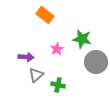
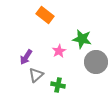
pink star: moved 2 px right, 2 px down
purple arrow: rotated 119 degrees clockwise
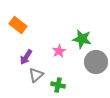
orange rectangle: moved 27 px left, 10 px down
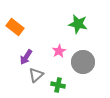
orange rectangle: moved 3 px left, 2 px down
green star: moved 4 px left, 15 px up
gray circle: moved 13 px left
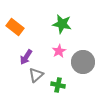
green star: moved 16 px left
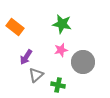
pink star: moved 2 px right, 1 px up; rotated 16 degrees clockwise
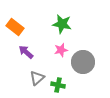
purple arrow: moved 5 px up; rotated 98 degrees clockwise
gray triangle: moved 1 px right, 3 px down
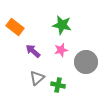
green star: moved 1 px down
purple arrow: moved 7 px right, 1 px up
gray circle: moved 3 px right
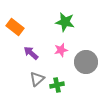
green star: moved 3 px right, 3 px up
purple arrow: moved 2 px left, 2 px down
gray triangle: moved 1 px down
green cross: moved 1 px left; rotated 24 degrees counterclockwise
